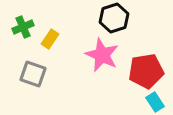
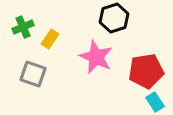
pink star: moved 6 px left, 2 px down
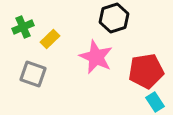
yellow rectangle: rotated 12 degrees clockwise
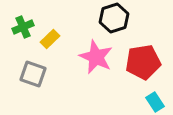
red pentagon: moved 3 px left, 9 px up
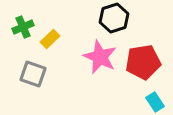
pink star: moved 4 px right
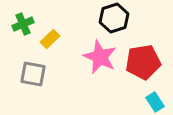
green cross: moved 3 px up
gray square: rotated 8 degrees counterclockwise
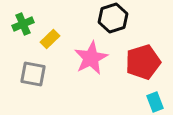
black hexagon: moved 1 px left
pink star: moved 9 px left, 1 px down; rotated 20 degrees clockwise
red pentagon: rotated 8 degrees counterclockwise
cyan rectangle: rotated 12 degrees clockwise
